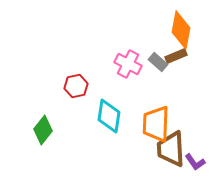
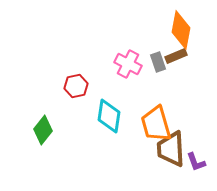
gray rectangle: rotated 30 degrees clockwise
orange trapezoid: rotated 18 degrees counterclockwise
purple L-shape: moved 1 px right; rotated 15 degrees clockwise
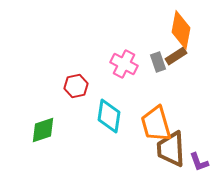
brown rectangle: rotated 10 degrees counterclockwise
pink cross: moved 4 px left
green diamond: rotated 32 degrees clockwise
purple L-shape: moved 3 px right
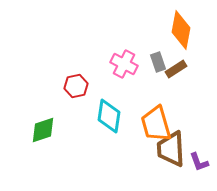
brown rectangle: moved 13 px down
